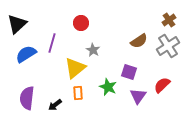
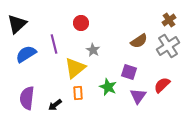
purple line: moved 2 px right, 1 px down; rotated 30 degrees counterclockwise
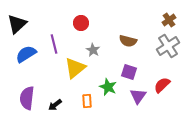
brown semicircle: moved 11 px left; rotated 48 degrees clockwise
orange rectangle: moved 9 px right, 8 px down
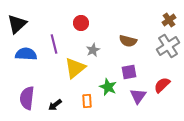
gray star: rotated 16 degrees clockwise
blue semicircle: rotated 35 degrees clockwise
purple square: rotated 28 degrees counterclockwise
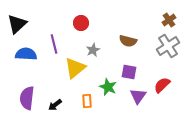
purple square: rotated 21 degrees clockwise
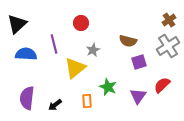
purple square: moved 10 px right, 10 px up; rotated 28 degrees counterclockwise
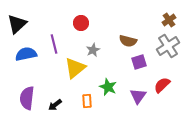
blue semicircle: rotated 15 degrees counterclockwise
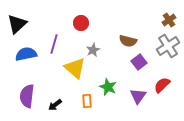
purple line: rotated 30 degrees clockwise
purple square: rotated 21 degrees counterclockwise
yellow triangle: rotated 40 degrees counterclockwise
purple semicircle: moved 2 px up
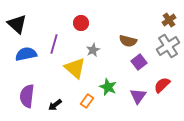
black triangle: rotated 35 degrees counterclockwise
orange rectangle: rotated 40 degrees clockwise
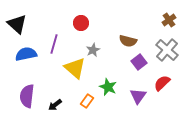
gray cross: moved 1 px left, 4 px down; rotated 15 degrees counterclockwise
red semicircle: moved 2 px up
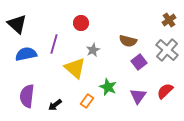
red semicircle: moved 3 px right, 8 px down
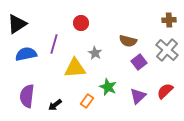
brown cross: rotated 32 degrees clockwise
black triangle: rotated 45 degrees clockwise
gray star: moved 2 px right, 3 px down; rotated 16 degrees counterclockwise
yellow triangle: rotated 45 degrees counterclockwise
purple triangle: rotated 12 degrees clockwise
